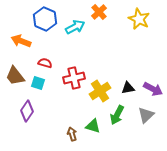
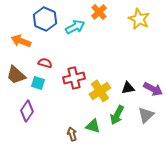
brown trapezoid: moved 1 px right, 1 px up; rotated 10 degrees counterclockwise
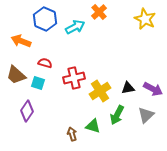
yellow star: moved 6 px right
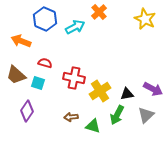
red cross: rotated 25 degrees clockwise
black triangle: moved 1 px left, 6 px down
brown arrow: moved 1 px left, 17 px up; rotated 80 degrees counterclockwise
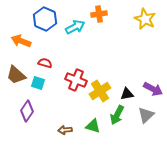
orange cross: moved 2 px down; rotated 35 degrees clockwise
red cross: moved 2 px right, 2 px down; rotated 10 degrees clockwise
brown arrow: moved 6 px left, 13 px down
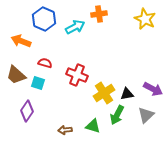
blue hexagon: moved 1 px left
red cross: moved 1 px right, 5 px up
yellow cross: moved 4 px right, 2 px down
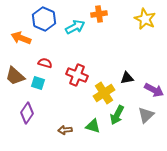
orange arrow: moved 3 px up
brown trapezoid: moved 1 px left, 1 px down
purple arrow: moved 1 px right, 1 px down
black triangle: moved 16 px up
purple diamond: moved 2 px down
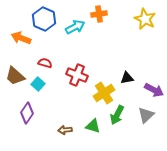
cyan square: moved 1 px down; rotated 24 degrees clockwise
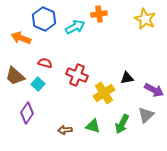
green arrow: moved 5 px right, 9 px down
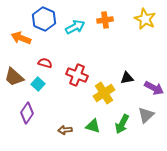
orange cross: moved 6 px right, 6 px down
brown trapezoid: moved 1 px left, 1 px down
purple arrow: moved 2 px up
